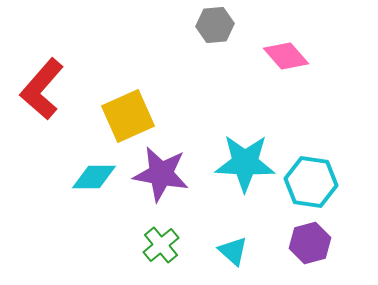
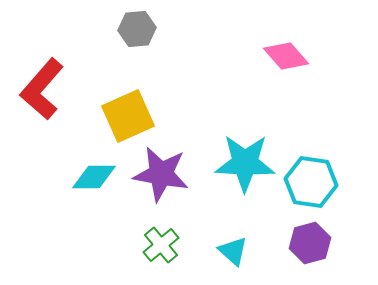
gray hexagon: moved 78 px left, 4 px down
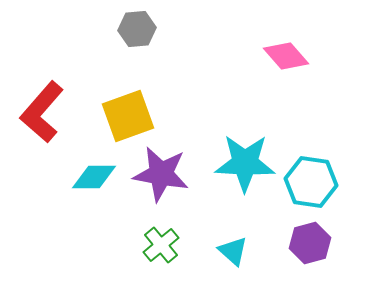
red L-shape: moved 23 px down
yellow square: rotated 4 degrees clockwise
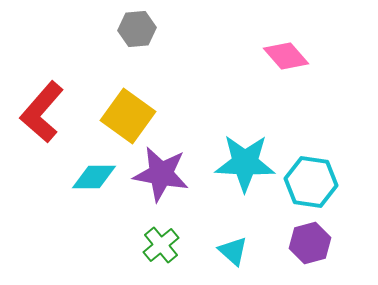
yellow square: rotated 34 degrees counterclockwise
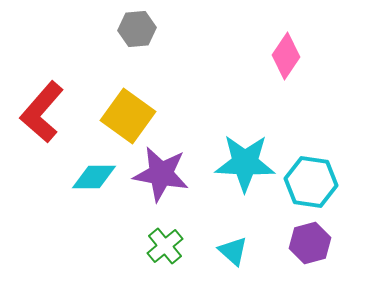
pink diamond: rotated 75 degrees clockwise
green cross: moved 4 px right, 1 px down
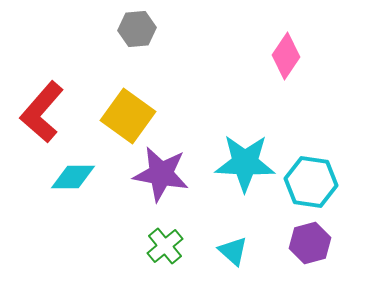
cyan diamond: moved 21 px left
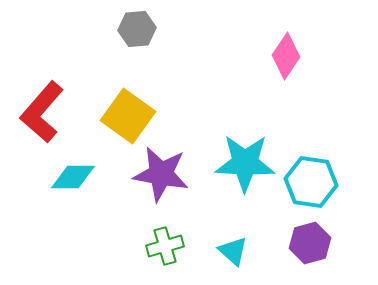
green cross: rotated 24 degrees clockwise
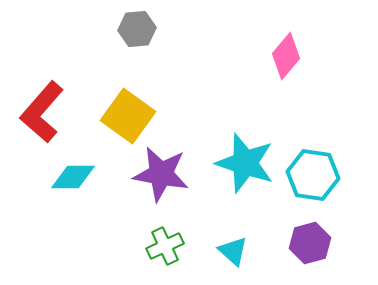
pink diamond: rotated 6 degrees clockwise
cyan star: rotated 16 degrees clockwise
cyan hexagon: moved 2 px right, 7 px up
green cross: rotated 9 degrees counterclockwise
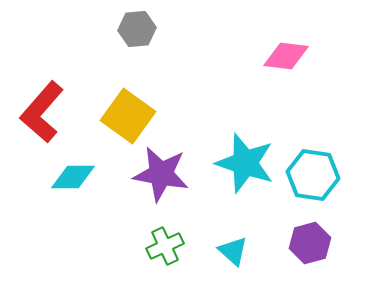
pink diamond: rotated 57 degrees clockwise
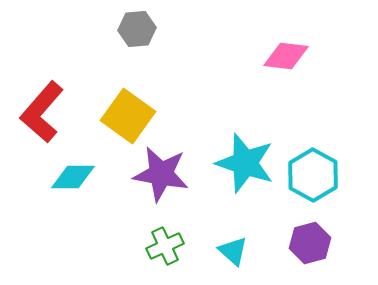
cyan hexagon: rotated 21 degrees clockwise
